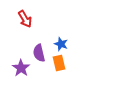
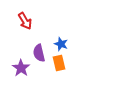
red arrow: moved 2 px down
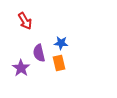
blue star: moved 1 px up; rotated 16 degrees counterclockwise
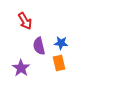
purple semicircle: moved 7 px up
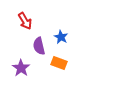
blue star: moved 6 px up; rotated 24 degrees clockwise
orange rectangle: rotated 56 degrees counterclockwise
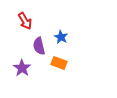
purple star: moved 1 px right
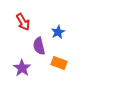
red arrow: moved 2 px left, 1 px down
blue star: moved 3 px left, 5 px up; rotated 16 degrees clockwise
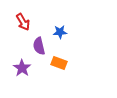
blue star: moved 2 px right; rotated 24 degrees clockwise
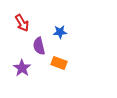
red arrow: moved 1 px left, 1 px down
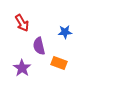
blue star: moved 5 px right
